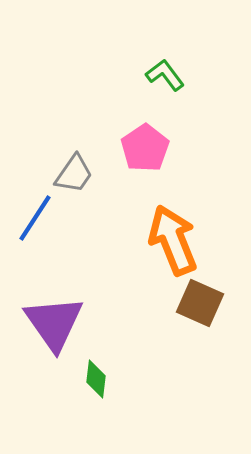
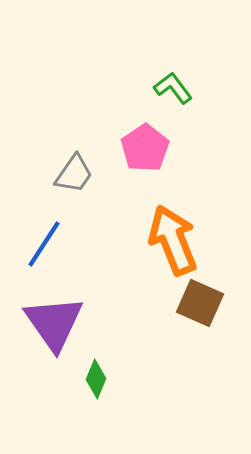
green L-shape: moved 8 px right, 13 px down
blue line: moved 9 px right, 26 px down
green diamond: rotated 15 degrees clockwise
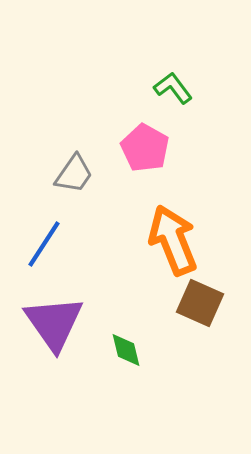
pink pentagon: rotated 9 degrees counterclockwise
green diamond: moved 30 px right, 29 px up; rotated 36 degrees counterclockwise
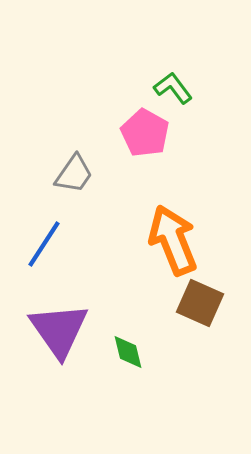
pink pentagon: moved 15 px up
purple triangle: moved 5 px right, 7 px down
green diamond: moved 2 px right, 2 px down
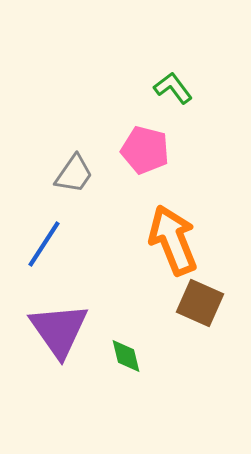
pink pentagon: moved 17 px down; rotated 15 degrees counterclockwise
green diamond: moved 2 px left, 4 px down
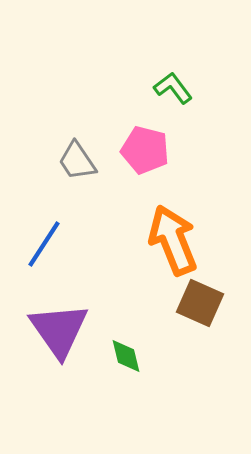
gray trapezoid: moved 3 px right, 13 px up; rotated 111 degrees clockwise
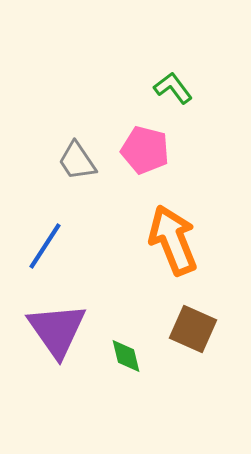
blue line: moved 1 px right, 2 px down
brown square: moved 7 px left, 26 px down
purple triangle: moved 2 px left
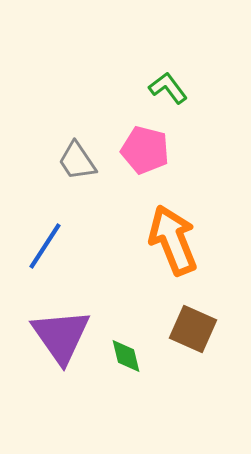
green L-shape: moved 5 px left
purple triangle: moved 4 px right, 6 px down
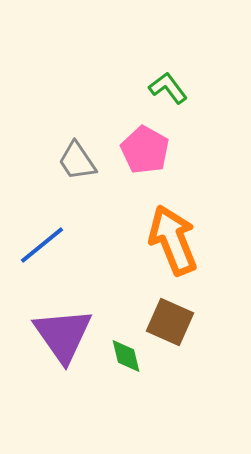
pink pentagon: rotated 15 degrees clockwise
blue line: moved 3 px left, 1 px up; rotated 18 degrees clockwise
brown square: moved 23 px left, 7 px up
purple triangle: moved 2 px right, 1 px up
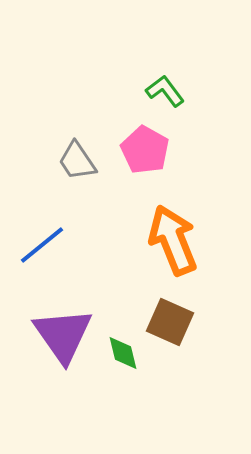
green L-shape: moved 3 px left, 3 px down
green diamond: moved 3 px left, 3 px up
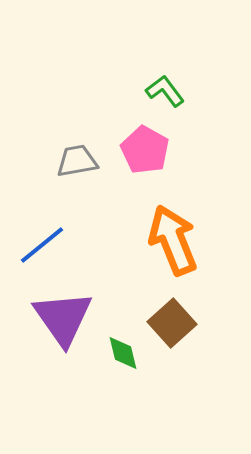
gray trapezoid: rotated 114 degrees clockwise
brown square: moved 2 px right, 1 px down; rotated 24 degrees clockwise
purple triangle: moved 17 px up
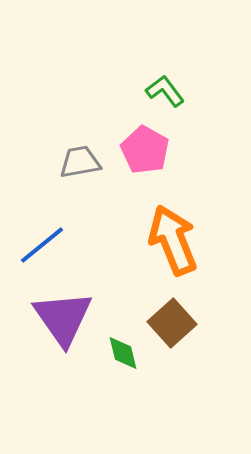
gray trapezoid: moved 3 px right, 1 px down
